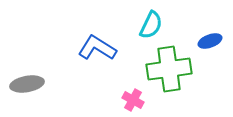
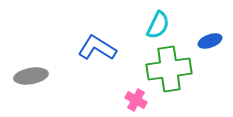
cyan semicircle: moved 7 px right
gray ellipse: moved 4 px right, 8 px up
pink cross: moved 3 px right
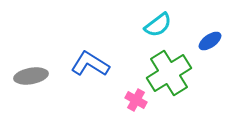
cyan semicircle: rotated 28 degrees clockwise
blue ellipse: rotated 15 degrees counterclockwise
blue L-shape: moved 7 px left, 16 px down
green cross: moved 4 px down; rotated 24 degrees counterclockwise
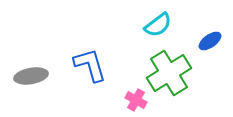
blue L-shape: moved 1 px down; rotated 42 degrees clockwise
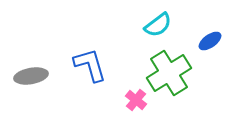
pink cross: rotated 10 degrees clockwise
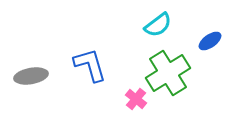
green cross: moved 1 px left
pink cross: moved 1 px up
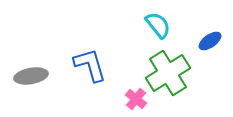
cyan semicircle: rotated 92 degrees counterclockwise
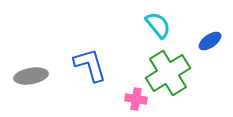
pink cross: rotated 30 degrees counterclockwise
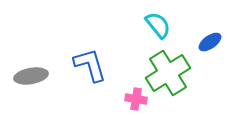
blue ellipse: moved 1 px down
